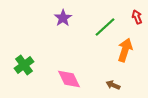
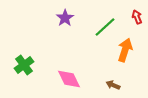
purple star: moved 2 px right
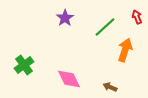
brown arrow: moved 3 px left, 2 px down
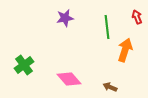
purple star: rotated 24 degrees clockwise
green line: moved 2 px right; rotated 55 degrees counterclockwise
pink diamond: rotated 15 degrees counterclockwise
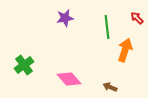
red arrow: moved 1 px down; rotated 24 degrees counterclockwise
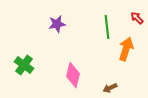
purple star: moved 8 px left, 6 px down
orange arrow: moved 1 px right, 1 px up
green cross: rotated 18 degrees counterclockwise
pink diamond: moved 4 px right, 4 px up; rotated 55 degrees clockwise
brown arrow: moved 1 px down; rotated 48 degrees counterclockwise
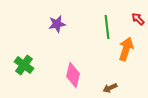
red arrow: moved 1 px right, 1 px down
